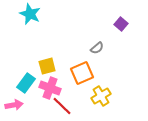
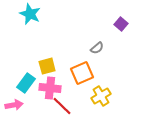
pink cross: rotated 15 degrees counterclockwise
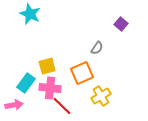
gray semicircle: rotated 16 degrees counterclockwise
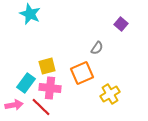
yellow cross: moved 9 px right, 2 px up
red line: moved 21 px left, 1 px down
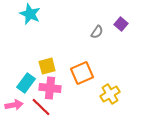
gray semicircle: moved 16 px up
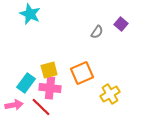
yellow square: moved 2 px right, 4 px down
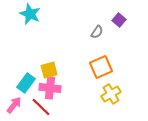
purple square: moved 2 px left, 4 px up
orange square: moved 19 px right, 6 px up
yellow cross: moved 1 px right
pink arrow: rotated 42 degrees counterclockwise
